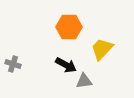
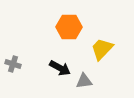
black arrow: moved 6 px left, 3 px down
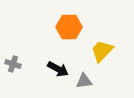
yellow trapezoid: moved 2 px down
black arrow: moved 2 px left, 1 px down
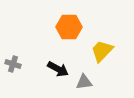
gray triangle: moved 1 px down
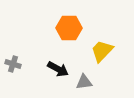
orange hexagon: moved 1 px down
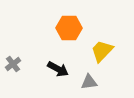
gray cross: rotated 35 degrees clockwise
gray triangle: moved 5 px right
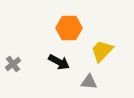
black arrow: moved 1 px right, 7 px up
gray triangle: rotated 12 degrees clockwise
